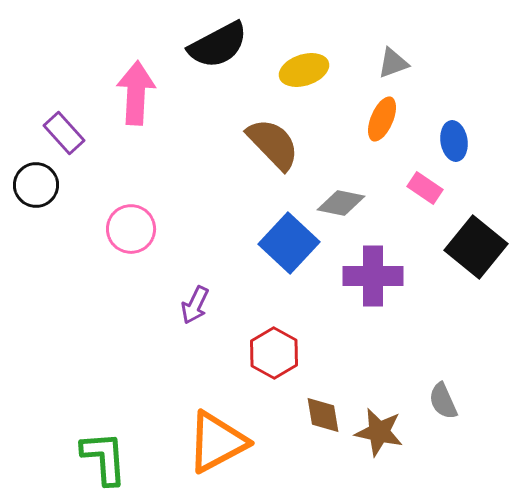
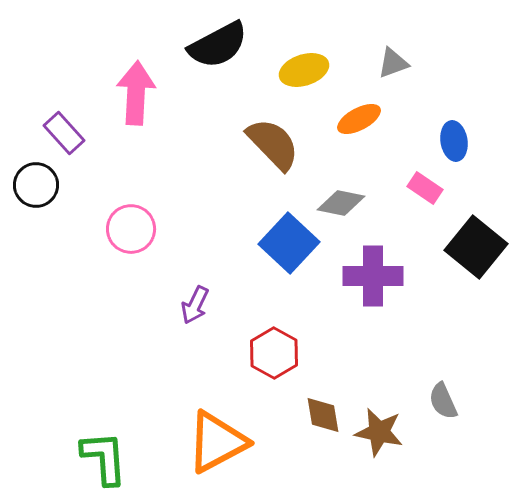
orange ellipse: moved 23 px left; rotated 39 degrees clockwise
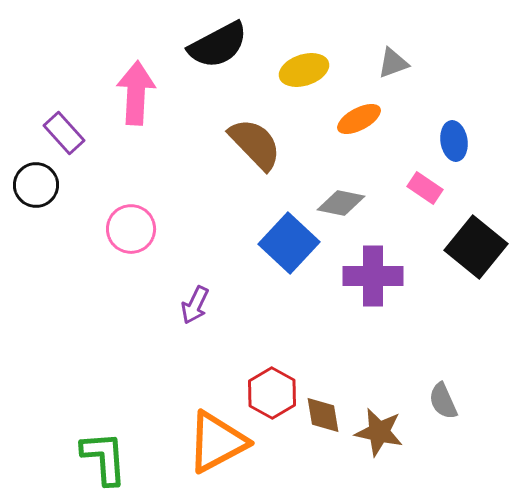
brown semicircle: moved 18 px left
red hexagon: moved 2 px left, 40 px down
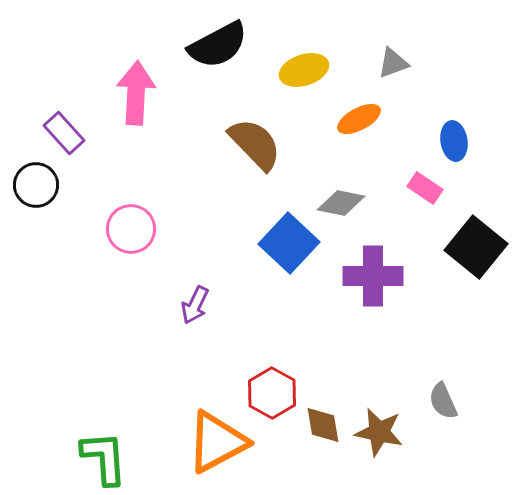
brown diamond: moved 10 px down
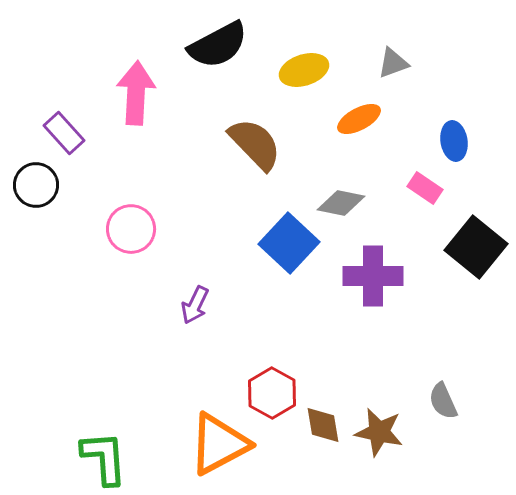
orange triangle: moved 2 px right, 2 px down
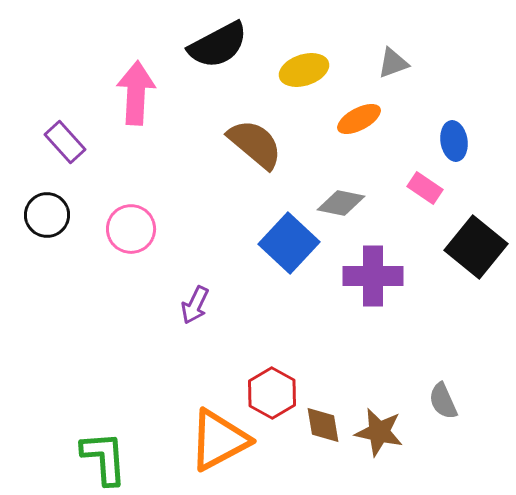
purple rectangle: moved 1 px right, 9 px down
brown semicircle: rotated 6 degrees counterclockwise
black circle: moved 11 px right, 30 px down
orange triangle: moved 4 px up
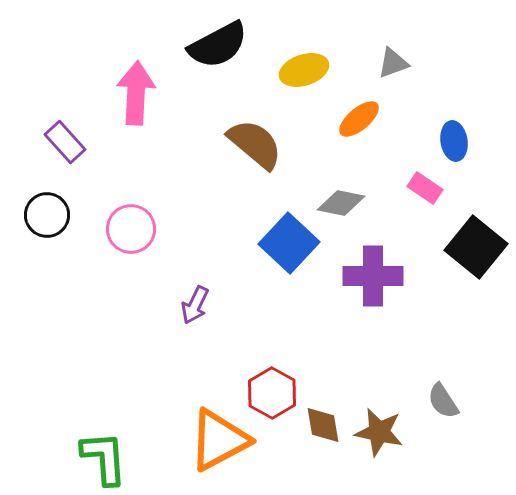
orange ellipse: rotated 12 degrees counterclockwise
gray semicircle: rotated 9 degrees counterclockwise
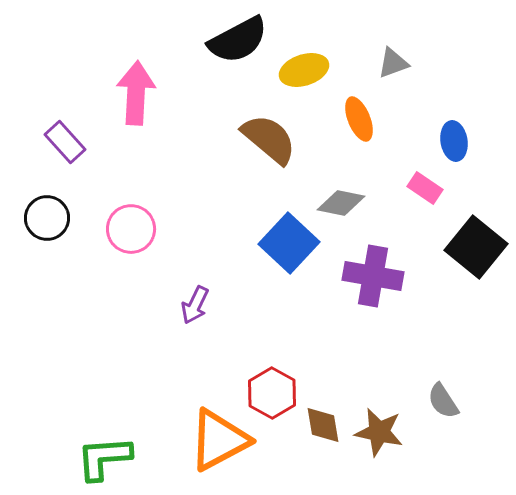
black semicircle: moved 20 px right, 5 px up
orange ellipse: rotated 72 degrees counterclockwise
brown semicircle: moved 14 px right, 5 px up
black circle: moved 3 px down
purple cross: rotated 10 degrees clockwise
green L-shape: rotated 90 degrees counterclockwise
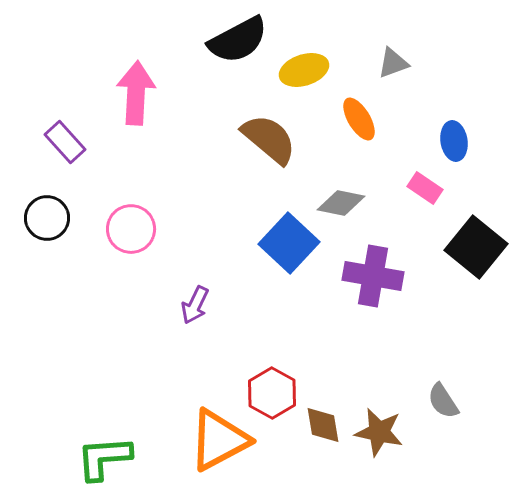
orange ellipse: rotated 9 degrees counterclockwise
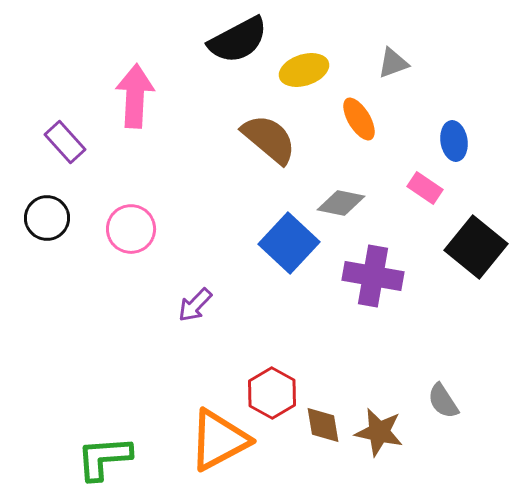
pink arrow: moved 1 px left, 3 px down
purple arrow: rotated 18 degrees clockwise
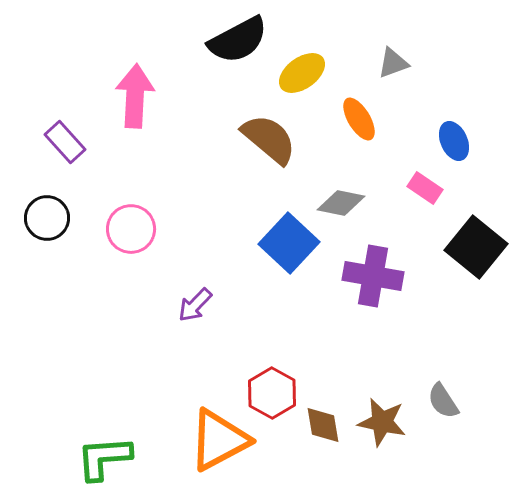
yellow ellipse: moved 2 px left, 3 px down; rotated 18 degrees counterclockwise
blue ellipse: rotated 15 degrees counterclockwise
brown star: moved 3 px right, 10 px up
